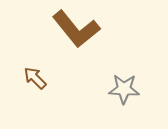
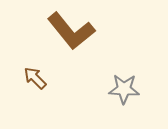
brown L-shape: moved 5 px left, 2 px down
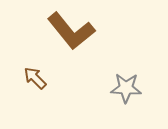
gray star: moved 2 px right, 1 px up
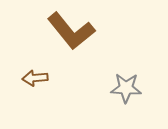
brown arrow: rotated 50 degrees counterclockwise
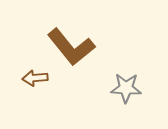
brown L-shape: moved 16 px down
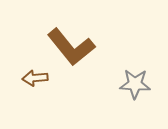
gray star: moved 9 px right, 4 px up
